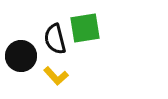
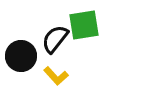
green square: moved 1 px left, 3 px up
black semicircle: rotated 52 degrees clockwise
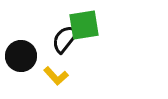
black semicircle: moved 10 px right
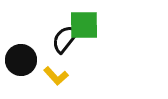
green square: rotated 8 degrees clockwise
black circle: moved 4 px down
